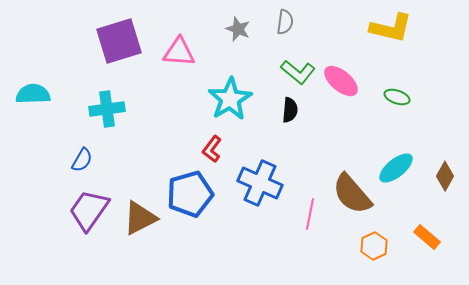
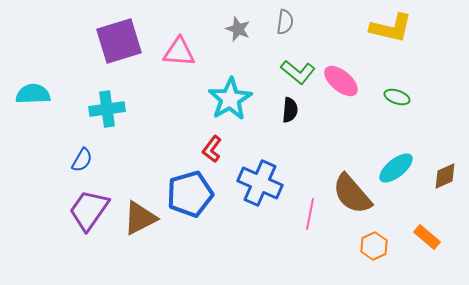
brown diamond: rotated 36 degrees clockwise
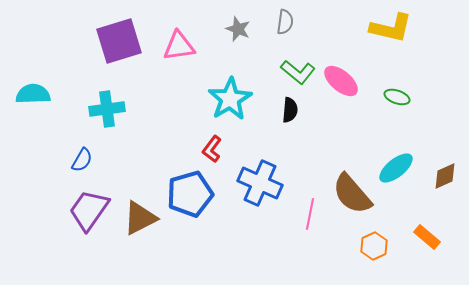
pink triangle: moved 6 px up; rotated 12 degrees counterclockwise
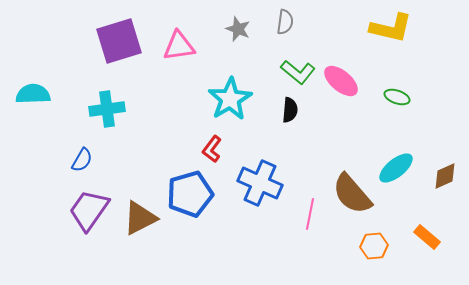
orange hexagon: rotated 20 degrees clockwise
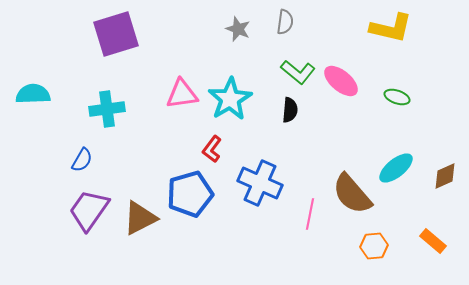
purple square: moved 3 px left, 7 px up
pink triangle: moved 3 px right, 48 px down
orange rectangle: moved 6 px right, 4 px down
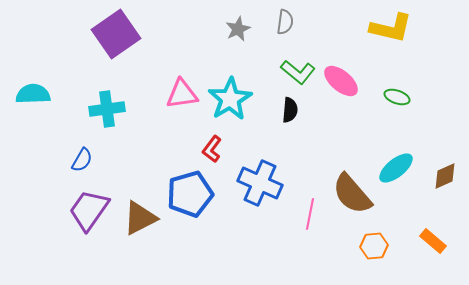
gray star: rotated 25 degrees clockwise
purple square: rotated 18 degrees counterclockwise
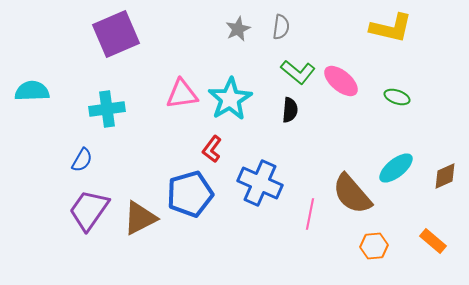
gray semicircle: moved 4 px left, 5 px down
purple square: rotated 12 degrees clockwise
cyan semicircle: moved 1 px left, 3 px up
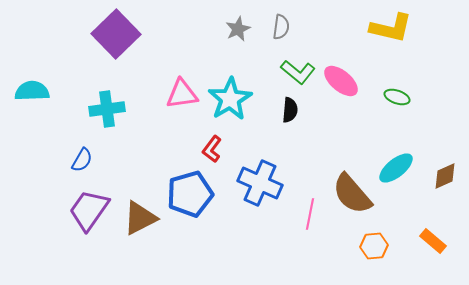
purple square: rotated 21 degrees counterclockwise
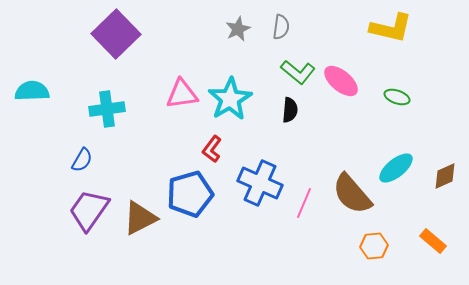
pink line: moved 6 px left, 11 px up; rotated 12 degrees clockwise
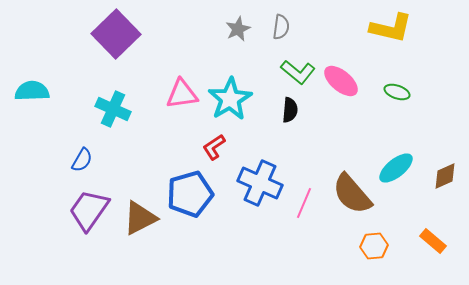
green ellipse: moved 5 px up
cyan cross: moved 6 px right; rotated 32 degrees clockwise
red L-shape: moved 2 px right, 2 px up; rotated 20 degrees clockwise
